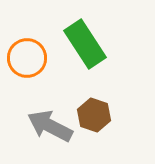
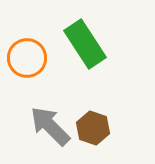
brown hexagon: moved 1 px left, 13 px down
gray arrow: rotated 18 degrees clockwise
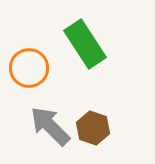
orange circle: moved 2 px right, 10 px down
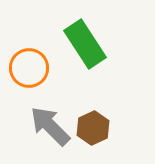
brown hexagon: rotated 16 degrees clockwise
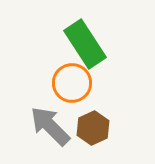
orange circle: moved 43 px right, 15 px down
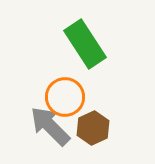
orange circle: moved 7 px left, 14 px down
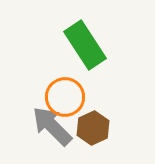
green rectangle: moved 1 px down
gray arrow: moved 2 px right
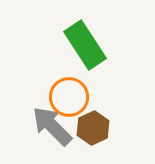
orange circle: moved 4 px right
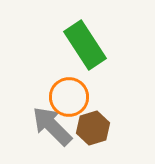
brown hexagon: rotated 8 degrees clockwise
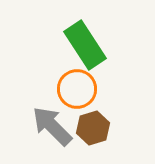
orange circle: moved 8 px right, 8 px up
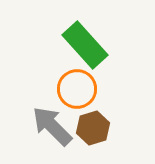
green rectangle: rotated 9 degrees counterclockwise
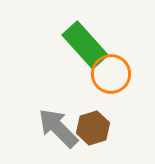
orange circle: moved 34 px right, 15 px up
gray arrow: moved 6 px right, 2 px down
